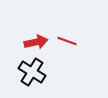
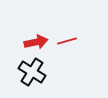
red line: rotated 36 degrees counterclockwise
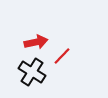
red line: moved 5 px left, 15 px down; rotated 30 degrees counterclockwise
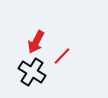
red arrow: rotated 130 degrees clockwise
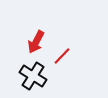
black cross: moved 1 px right, 4 px down
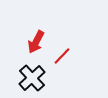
black cross: moved 1 px left, 2 px down; rotated 16 degrees clockwise
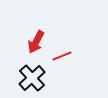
red line: rotated 24 degrees clockwise
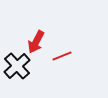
black cross: moved 15 px left, 12 px up
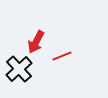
black cross: moved 2 px right, 3 px down
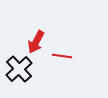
red line: rotated 30 degrees clockwise
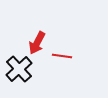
red arrow: moved 1 px right, 1 px down
